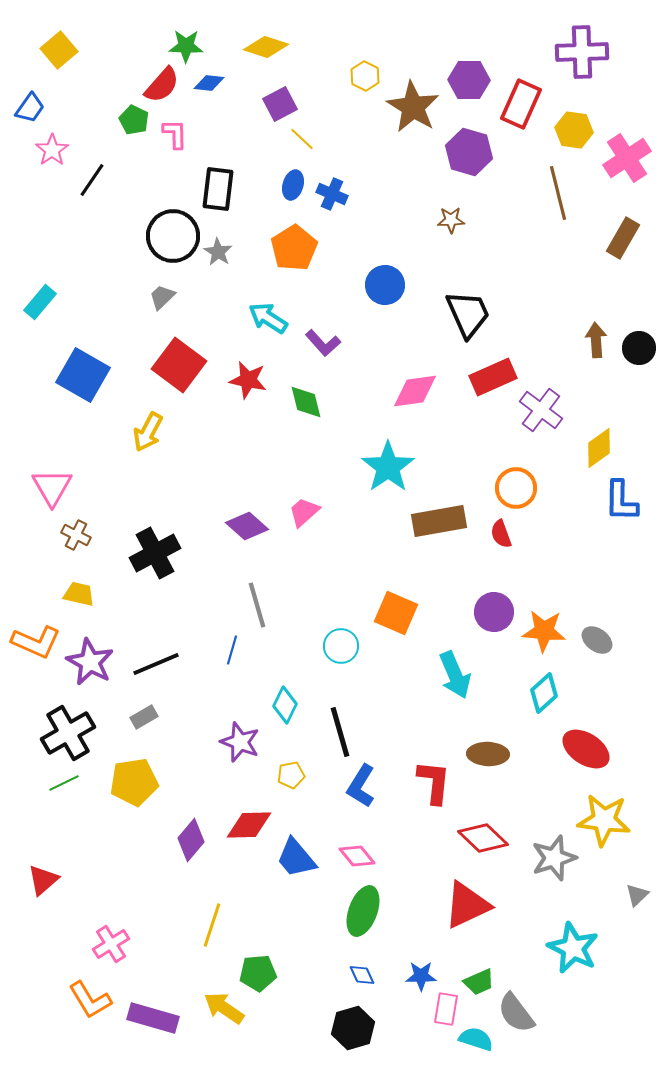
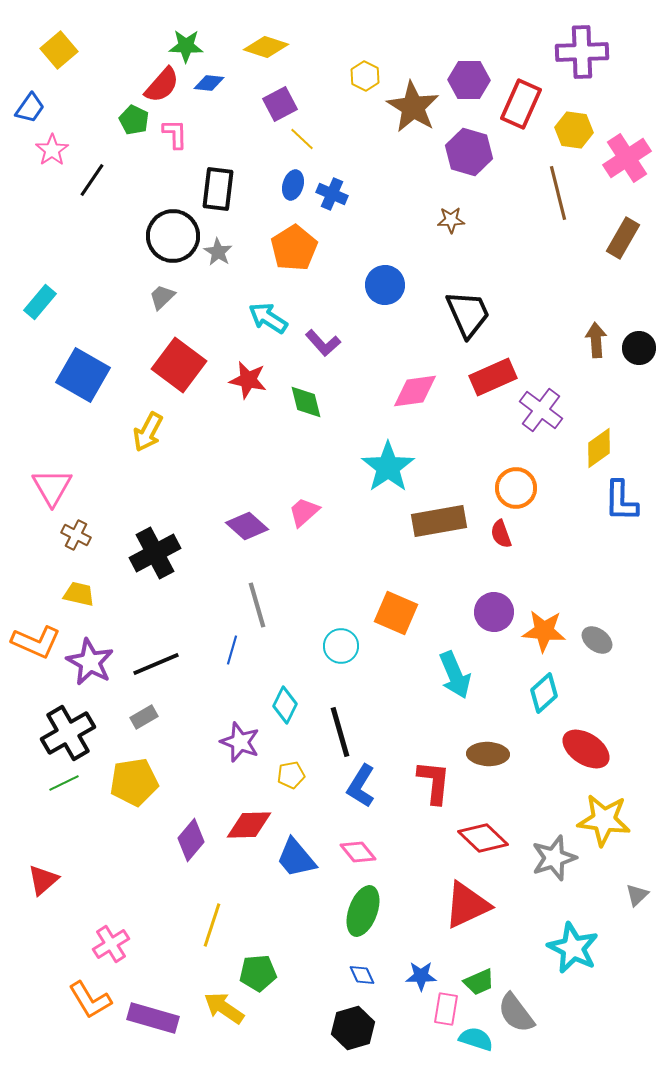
pink diamond at (357, 856): moved 1 px right, 4 px up
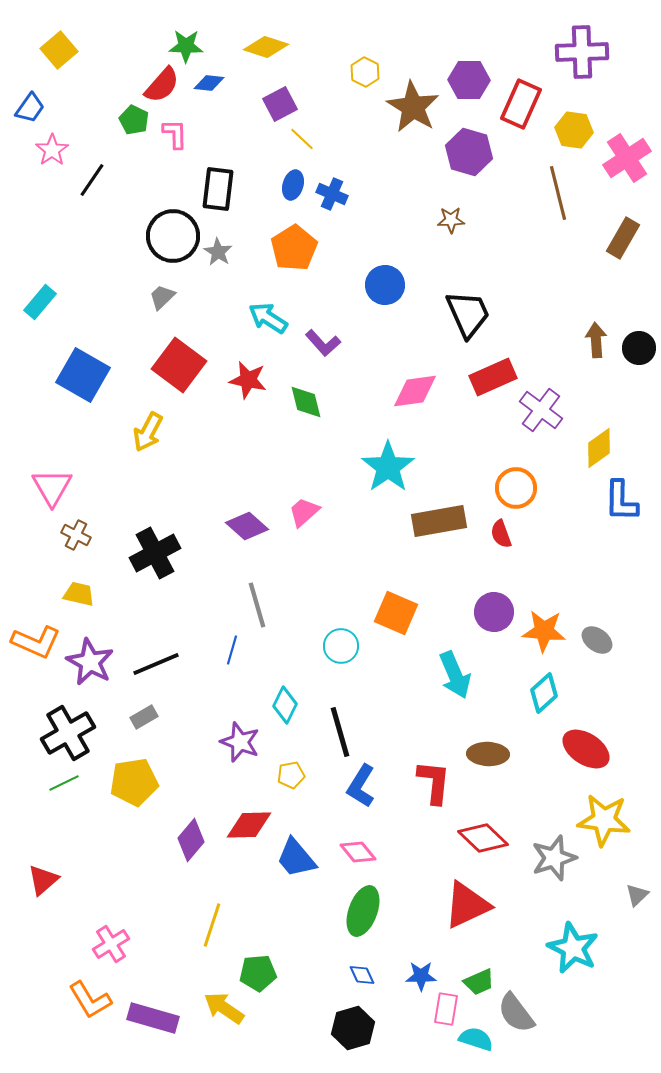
yellow hexagon at (365, 76): moved 4 px up
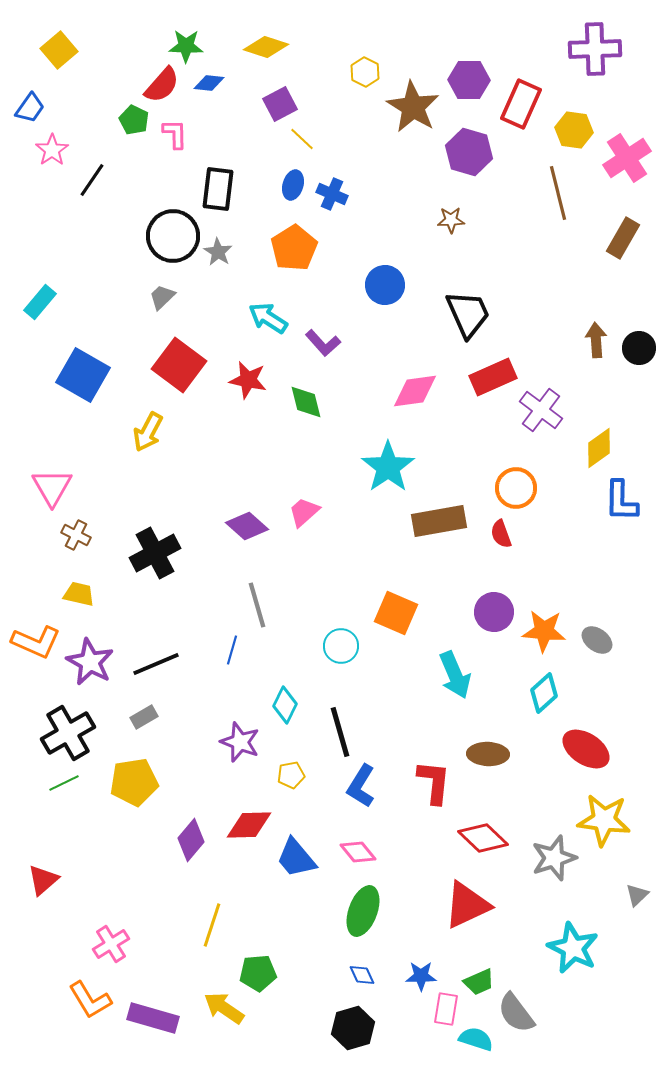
purple cross at (582, 52): moved 13 px right, 3 px up
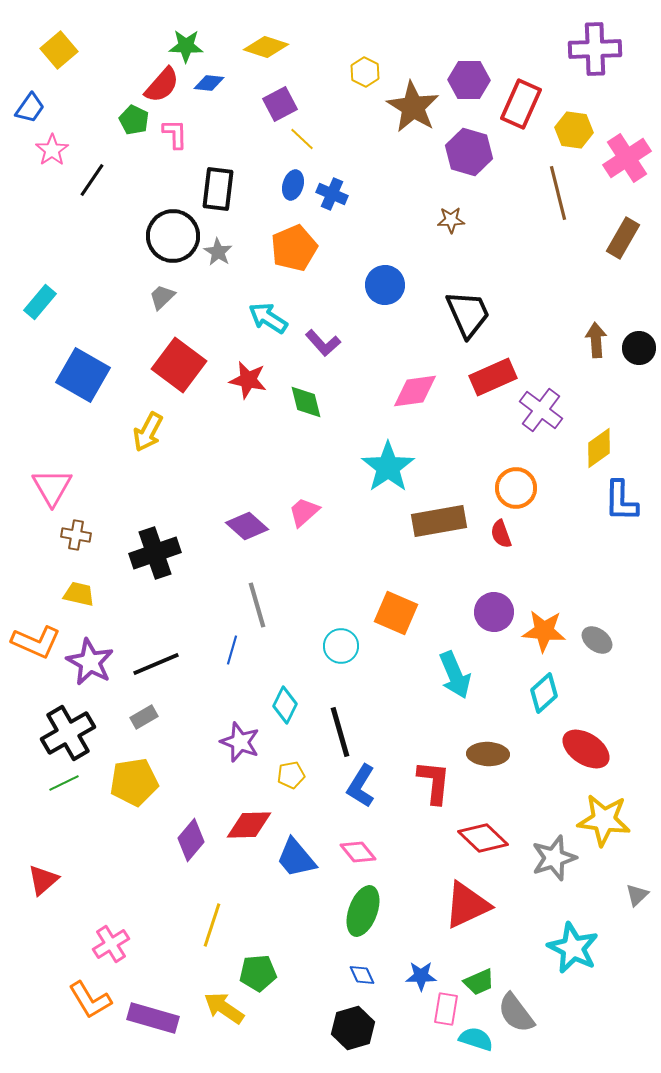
orange pentagon at (294, 248): rotated 9 degrees clockwise
brown cross at (76, 535): rotated 16 degrees counterclockwise
black cross at (155, 553): rotated 9 degrees clockwise
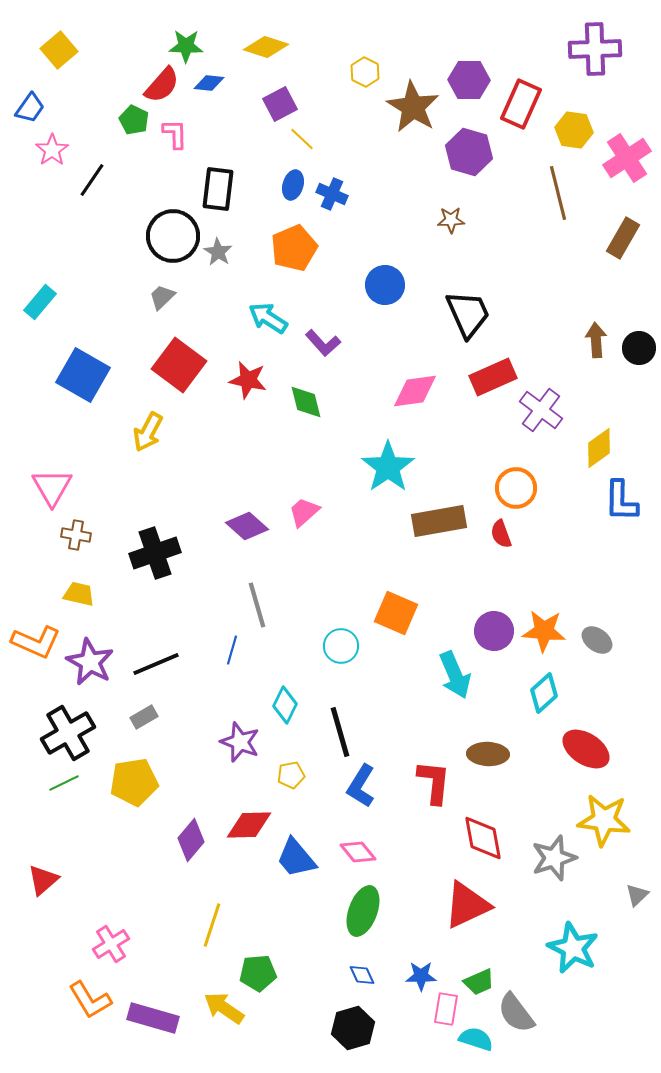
purple circle at (494, 612): moved 19 px down
red diamond at (483, 838): rotated 36 degrees clockwise
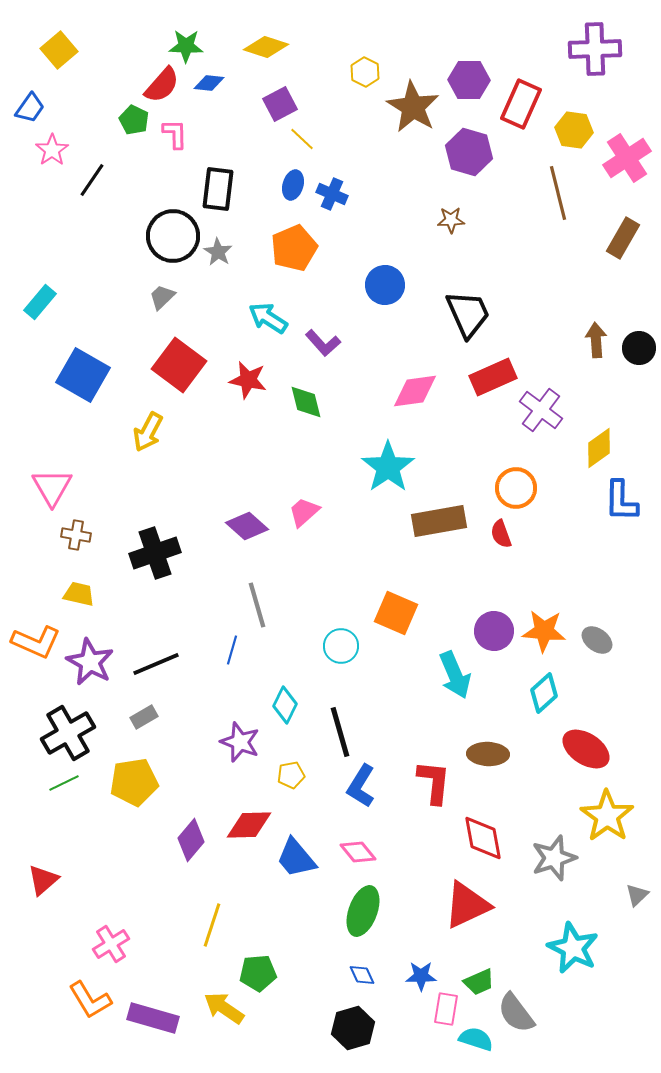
yellow star at (604, 820): moved 3 px right, 4 px up; rotated 28 degrees clockwise
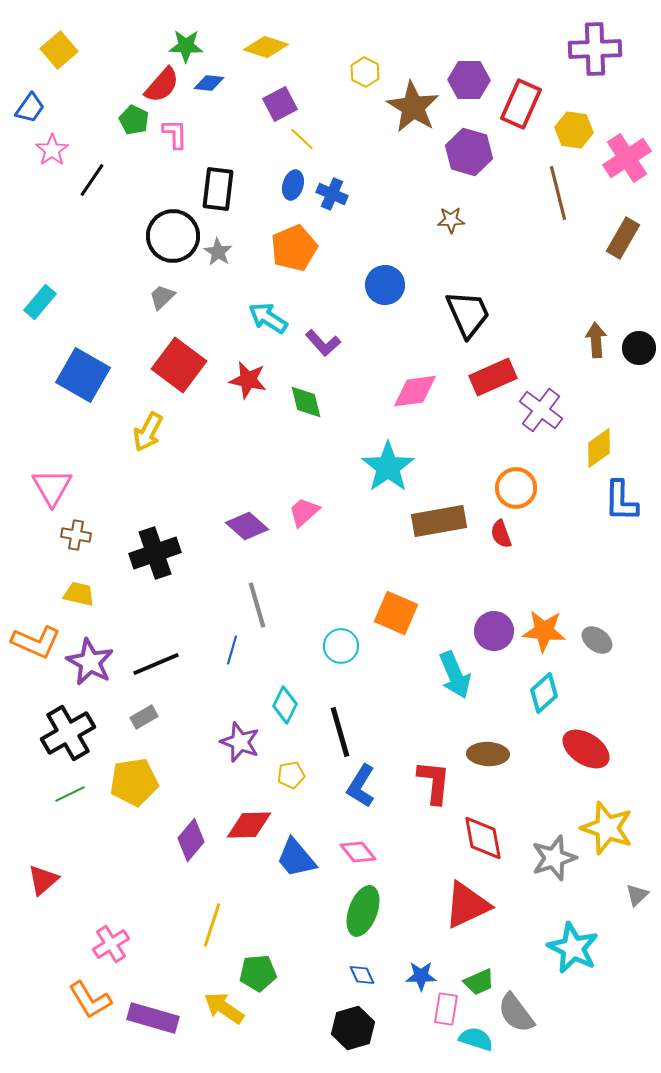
green line at (64, 783): moved 6 px right, 11 px down
yellow star at (607, 816): moved 12 px down; rotated 16 degrees counterclockwise
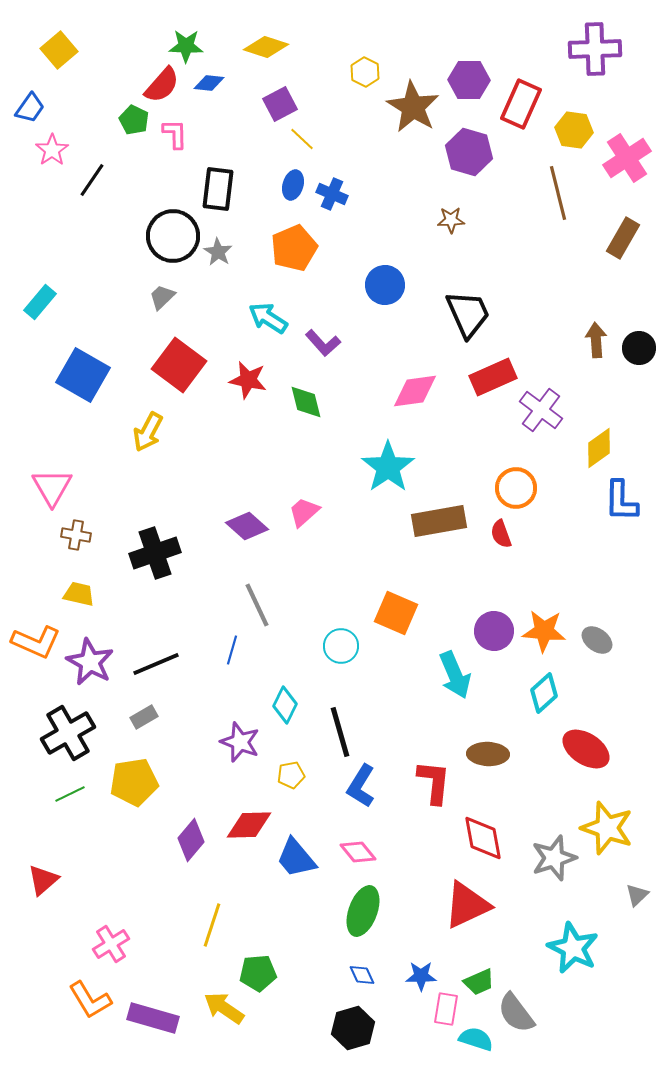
gray line at (257, 605): rotated 9 degrees counterclockwise
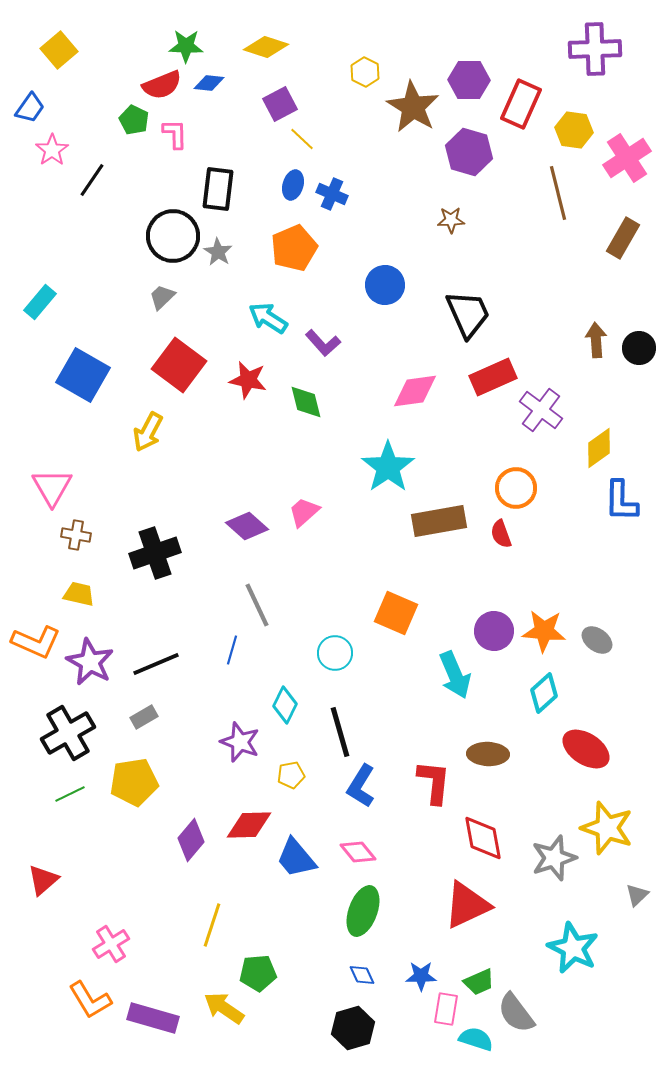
red semicircle at (162, 85): rotated 27 degrees clockwise
cyan circle at (341, 646): moved 6 px left, 7 px down
